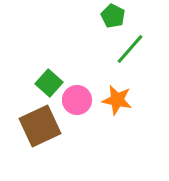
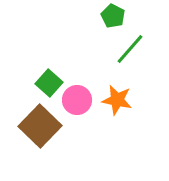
brown square: rotated 21 degrees counterclockwise
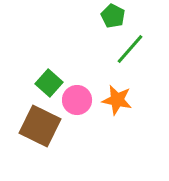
brown square: rotated 18 degrees counterclockwise
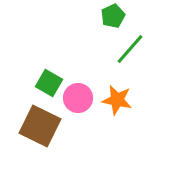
green pentagon: rotated 20 degrees clockwise
green square: rotated 12 degrees counterclockwise
pink circle: moved 1 px right, 2 px up
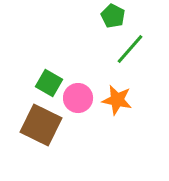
green pentagon: rotated 20 degrees counterclockwise
brown square: moved 1 px right, 1 px up
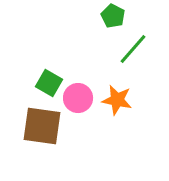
green line: moved 3 px right
brown square: moved 1 px right, 1 px down; rotated 18 degrees counterclockwise
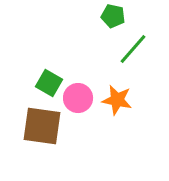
green pentagon: rotated 15 degrees counterclockwise
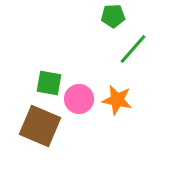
green pentagon: rotated 15 degrees counterclockwise
green square: rotated 20 degrees counterclockwise
pink circle: moved 1 px right, 1 px down
brown square: moved 2 px left; rotated 15 degrees clockwise
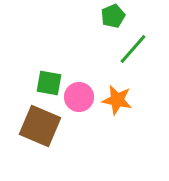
green pentagon: rotated 20 degrees counterclockwise
pink circle: moved 2 px up
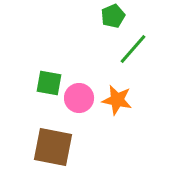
pink circle: moved 1 px down
brown square: moved 13 px right, 21 px down; rotated 12 degrees counterclockwise
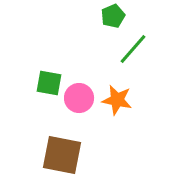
brown square: moved 9 px right, 8 px down
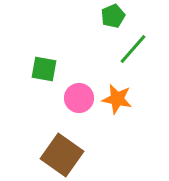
green square: moved 5 px left, 14 px up
orange star: moved 1 px up
brown square: rotated 24 degrees clockwise
